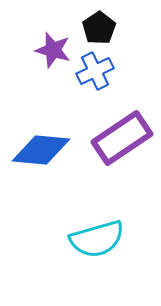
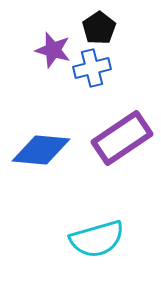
blue cross: moved 3 px left, 3 px up; rotated 12 degrees clockwise
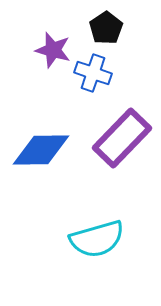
black pentagon: moved 7 px right
blue cross: moved 1 px right, 5 px down; rotated 33 degrees clockwise
purple rectangle: rotated 12 degrees counterclockwise
blue diamond: rotated 6 degrees counterclockwise
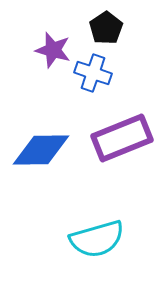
purple rectangle: rotated 24 degrees clockwise
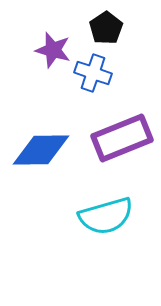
cyan semicircle: moved 9 px right, 23 px up
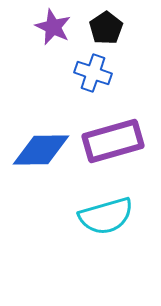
purple star: moved 23 px up; rotated 9 degrees clockwise
purple rectangle: moved 9 px left, 3 px down; rotated 6 degrees clockwise
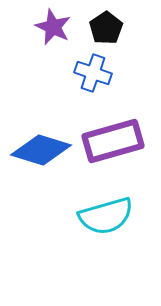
blue diamond: rotated 18 degrees clockwise
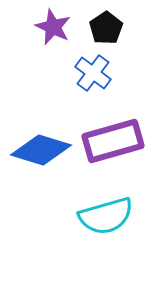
blue cross: rotated 18 degrees clockwise
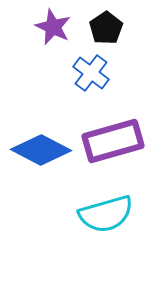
blue cross: moved 2 px left
blue diamond: rotated 10 degrees clockwise
cyan semicircle: moved 2 px up
